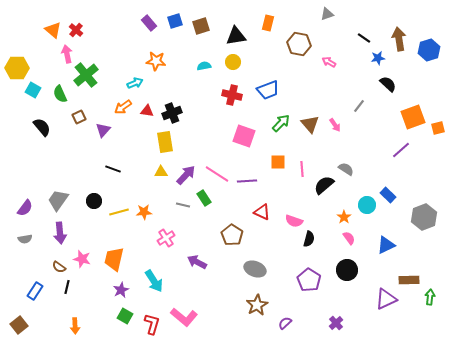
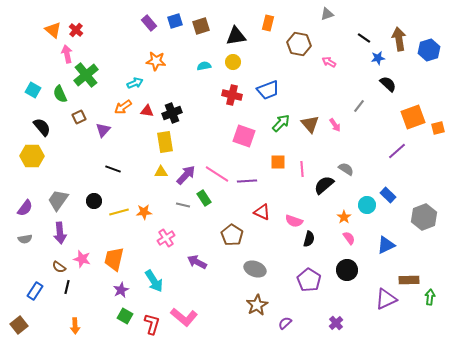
yellow hexagon at (17, 68): moved 15 px right, 88 px down
purple line at (401, 150): moved 4 px left, 1 px down
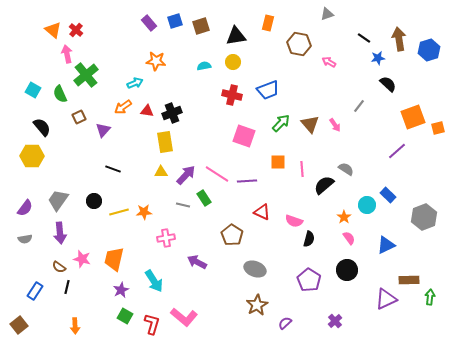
pink cross at (166, 238): rotated 24 degrees clockwise
purple cross at (336, 323): moved 1 px left, 2 px up
